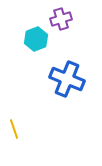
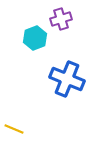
cyan hexagon: moved 1 px left, 1 px up
yellow line: rotated 48 degrees counterclockwise
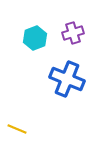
purple cross: moved 12 px right, 14 px down
yellow line: moved 3 px right
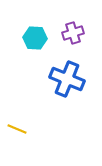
cyan hexagon: rotated 25 degrees clockwise
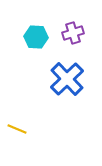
cyan hexagon: moved 1 px right, 1 px up
blue cross: rotated 24 degrees clockwise
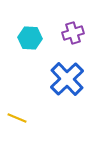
cyan hexagon: moved 6 px left, 1 px down
yellow line: moved 11 px up
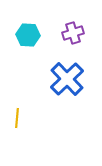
cyan hexagon: moved 2 px left, 3 px up
yellow line: rotated 72 degrees clockwise
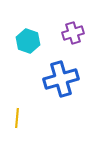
cyan hexagon: moved 6 px down; rotated 15 degrees clockwise
blue cross: moved 6 px left; rotated 28 degrees clockwise
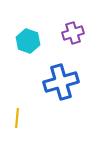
blue cross: moved 3 px down
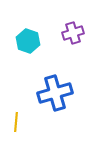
blue cross: moved 6 px left, 11 px down
yellow line: moved 1 px left, 4 px down
